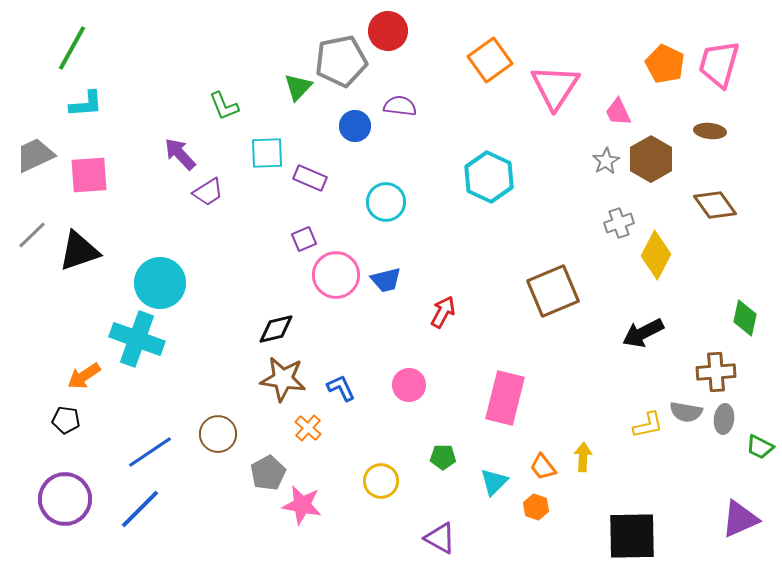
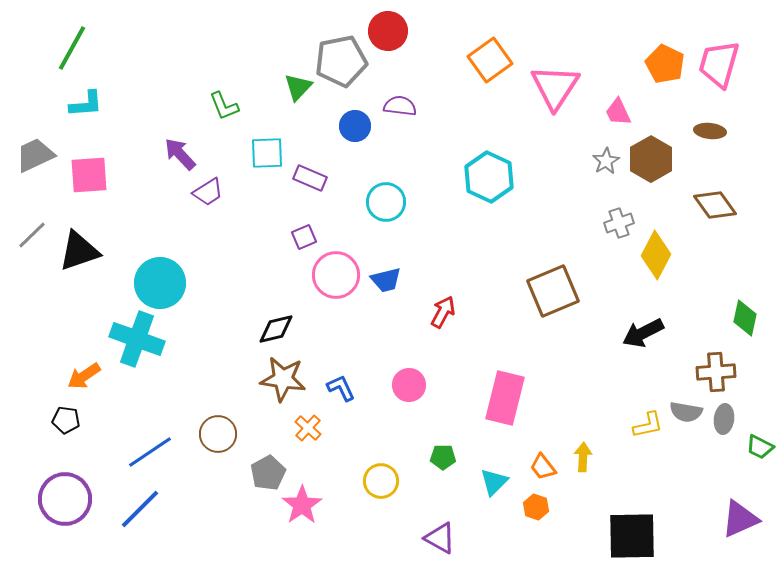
purple square at (304, 239): moved 2 px up
pink star at (302, 505): rotated 27 degrees clockwise
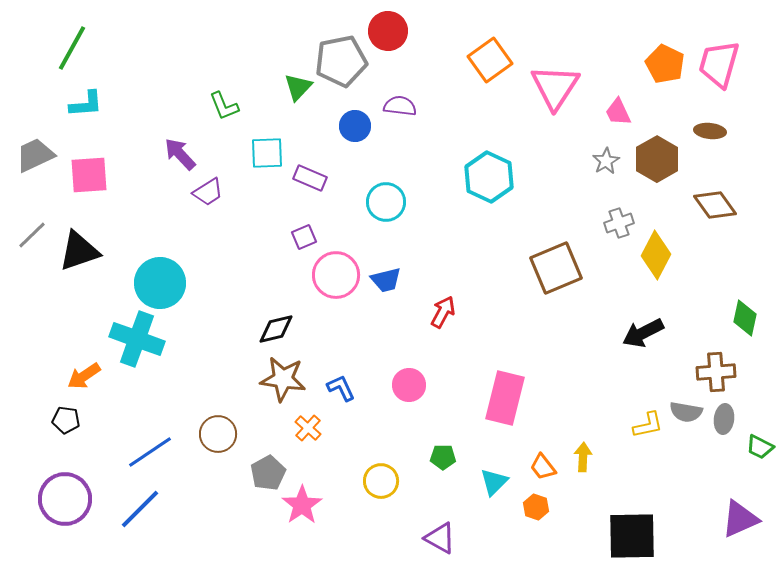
brown hexagon at (651, 159): moved 6 px right
brown square at (553, 291): moved 3 px right, 23 px up
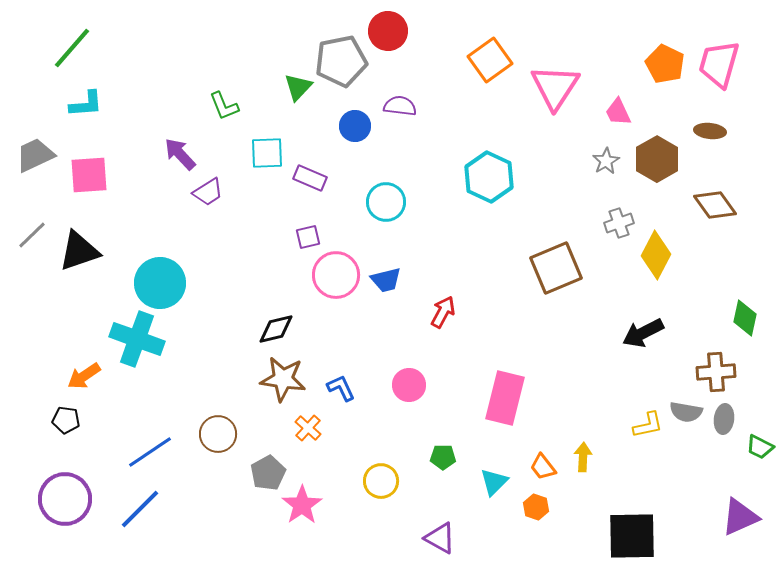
green line at (72, 48): rotated 12 degrees clockwise
purple square at (304, 237): moved 4 px right; rotated 10 degrees clockwise
purple triangle at (740, 519): moved 2 px up
